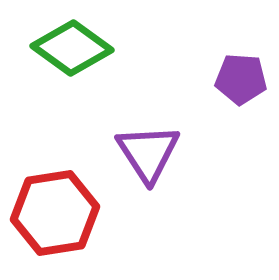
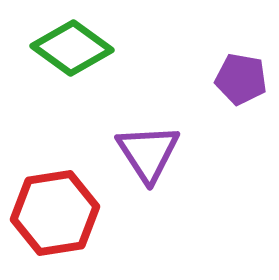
purple pentagon: rotated 6 degrees clockwise
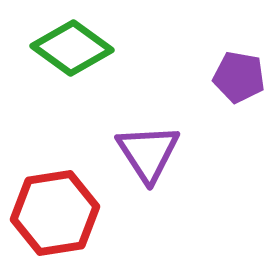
purple pentagon: moved 2 px left, 2 px up
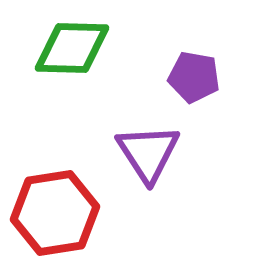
green diamond: rotated 34 degrees counterclockwise
purple pentagon: moved 45 px left
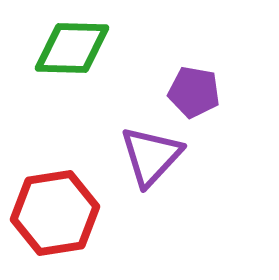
purple pentagon: moved 15 px down
purple triangle: moved 3 px right, 3 px down; rotated 16 degrees clockwise
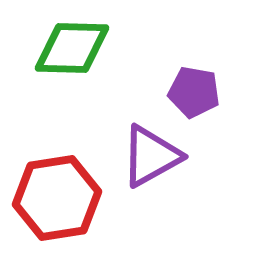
purple triangle: rotated 18 degrees clockwise
red hexagon: moved 2 px right, 15 px up
